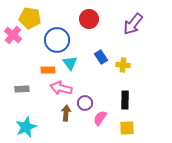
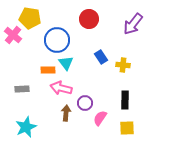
cyan triangle: moved 4 px left
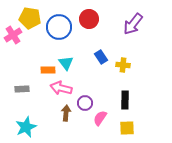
pink cross: rotated 18 degrees clockwise
blue circle: moved 2 px right, 13 px up
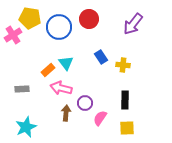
orange rectangle: rotated 40 degrees counterclockwise
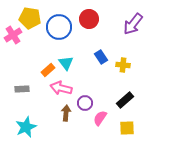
black rectangle: rotated 48 degrees clockwise
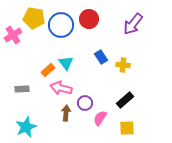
yellow pentagon: moved 4 px right
blue circle: moved 2 px right, 2 px up
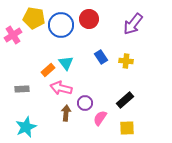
yellow cross: moved 3 px right, 4 px up
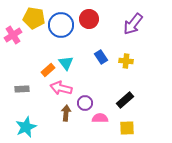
pink semicircle: rotated 56 degrees clockwise
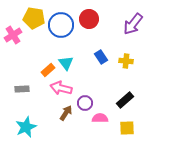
brown arrow: rotated 28 degrees clockwise
